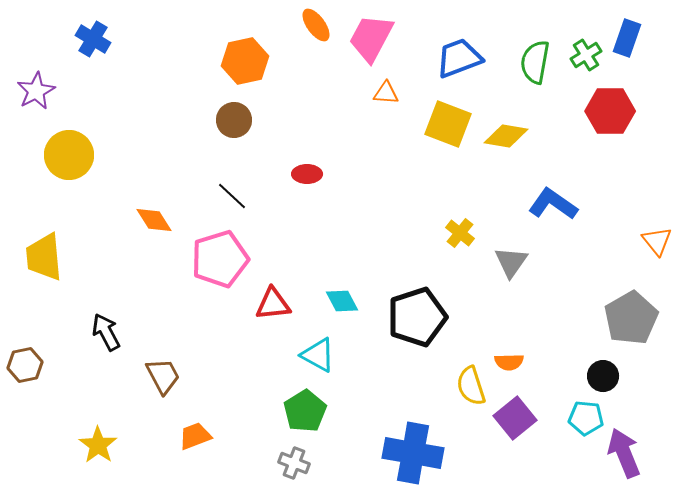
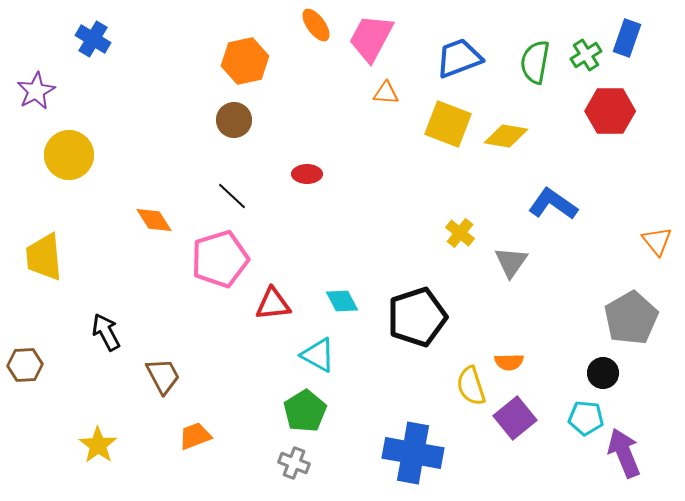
brown hexagon at (25, 365): rotated 8 degrees clockwise
black circle at (603, 376): moved 3 px up
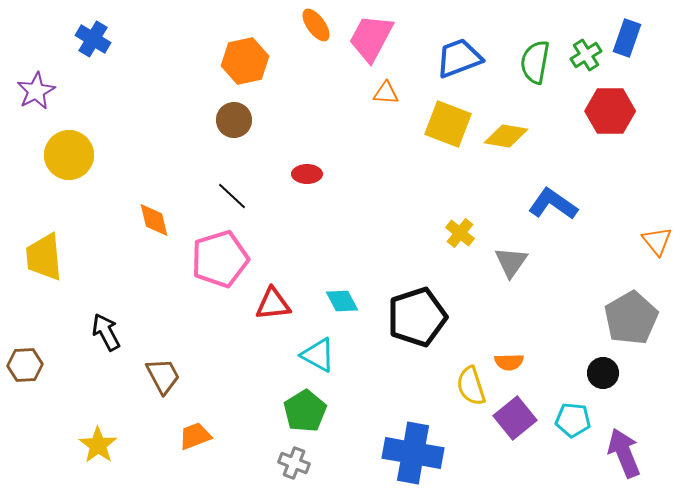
orange diamond at (154, 220): rotated 18 degrees clockwise
cyan pentagon at (586, 418): moved 13 px left, 2 px down
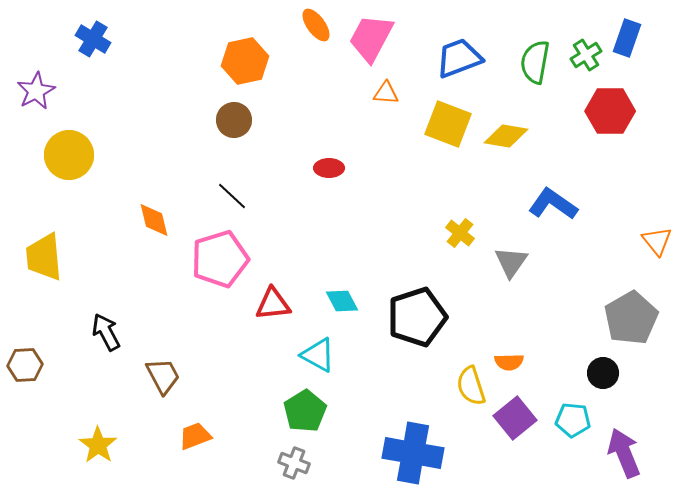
red ellipse at (307, 174): moved 22 px right, 6 px up
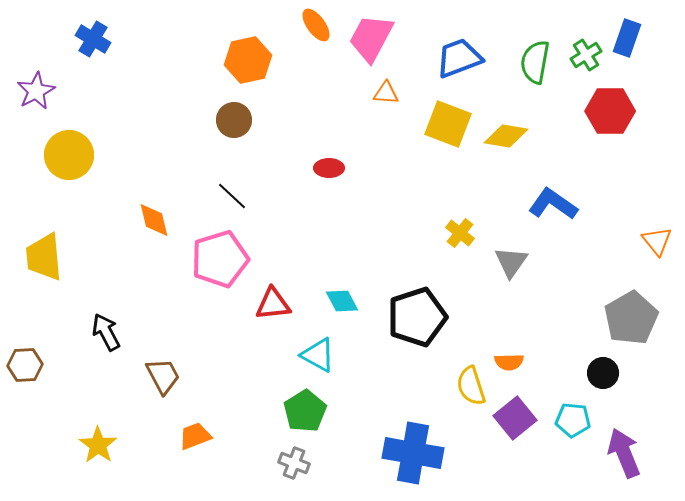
orange hexagon at (245, 61): moved 3 px right, 1 px up
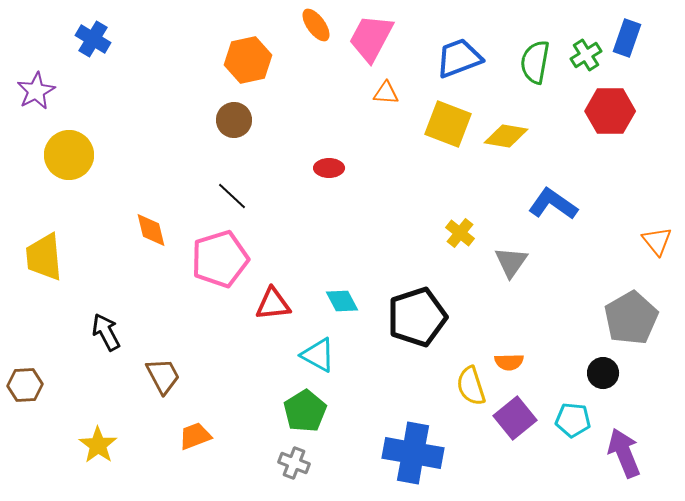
orange diamond at (154, 220): moved 3 px left, 10 px down
brown hexagon at (25, 365): moved 20 px down
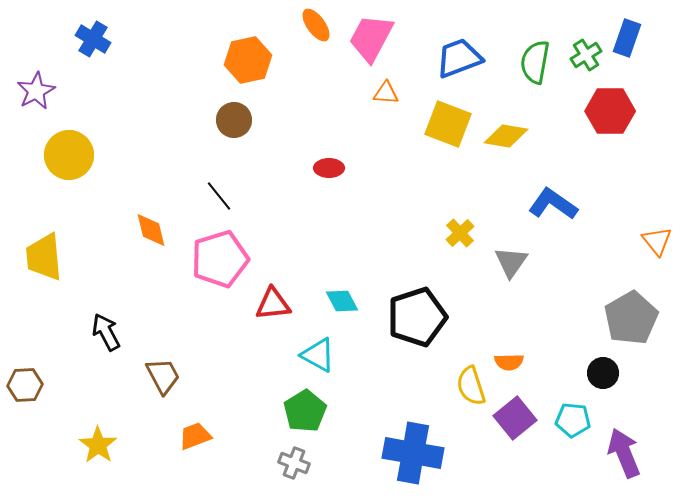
black line at (232, 196): moved 13 px left; rotated 8 degrees clockwise
yellow cross at (460, 233): rotated 8 degrees clockwise
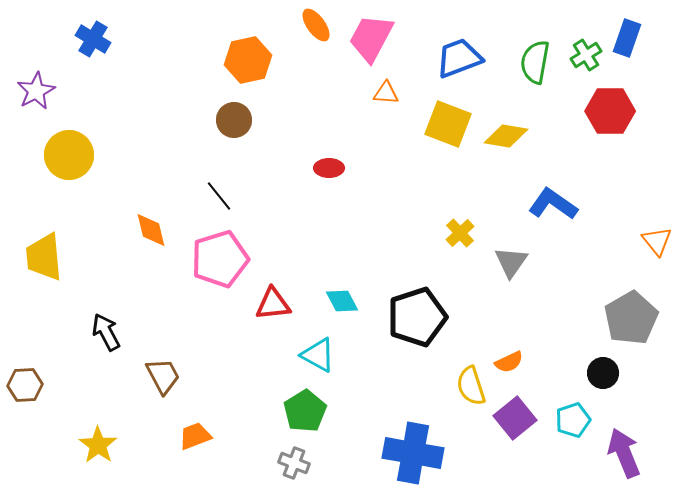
orange semicircle at (509, 362): rotated 24 degrees counterclockwise
cyan pentagon at (573, 420): rotated 24 degrees counterclockwise
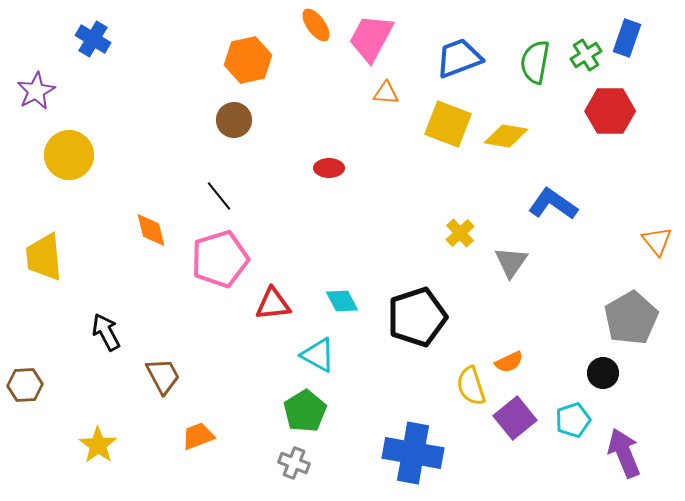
orange trapezoid at (195, 436): moved 3 px right
